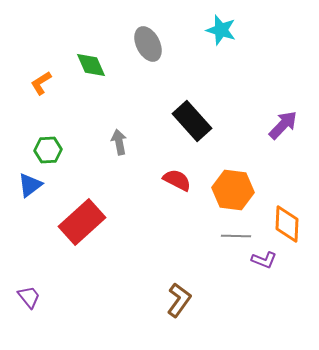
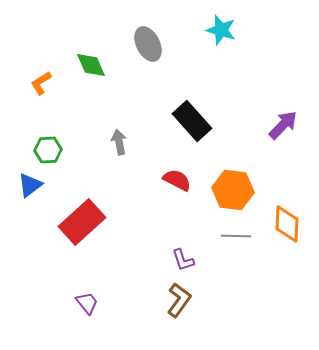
purple L-shape: moved 81 px left; rotated 50 degrees clockwise
purple trapezoid: moved 58 px right, 6 px down
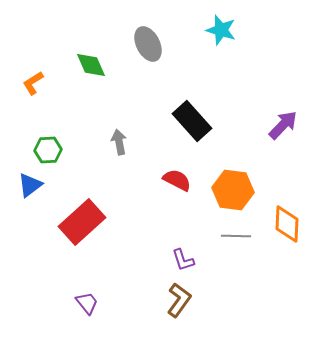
orange L-shape: moved 8 px left
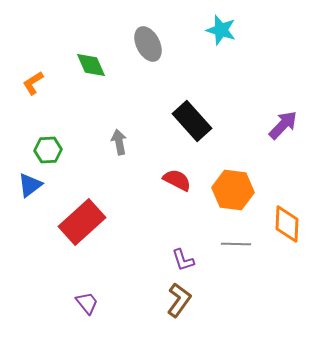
gray line: moved 8 px down
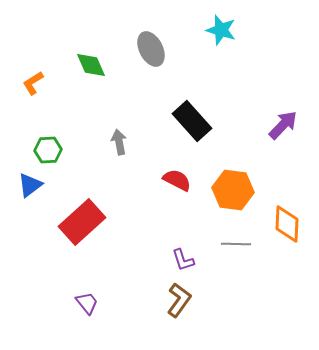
gray ellipse: moved 3 px right, 5 px down
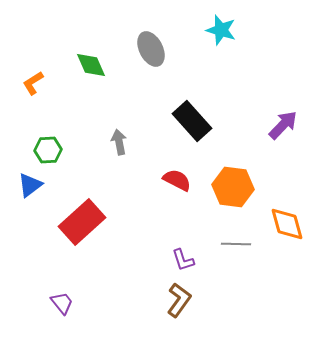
orange hexagon: moved 3 px up
orange diamond: rotated 18 degrees counterclockwise
purple trapezoid: moved 25 px left
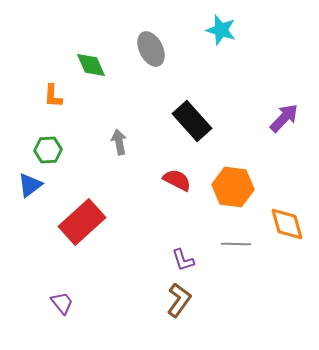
orange L-shape: moved 20 px right, 13 px down; rotated 55 degrees counterclockwise
purple arrow: moved 1 px right, 7 px up
